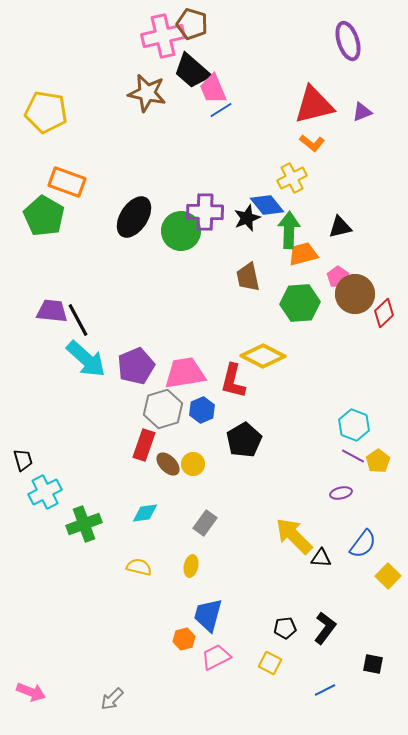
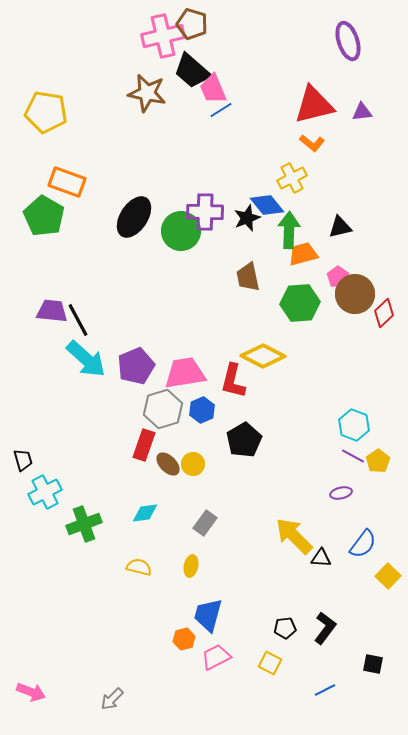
purple triangle at (362, 112): rotated 15 degrees clockwise
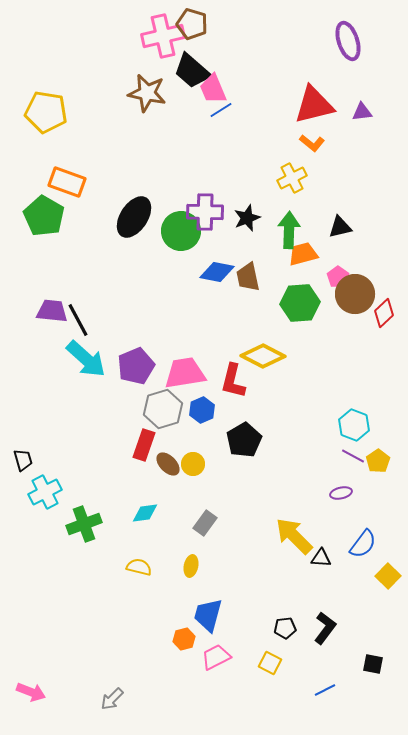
blue diamond at (267, 205): moved 50 px left, 67 px down; rotated 40 degrees counterclockwise
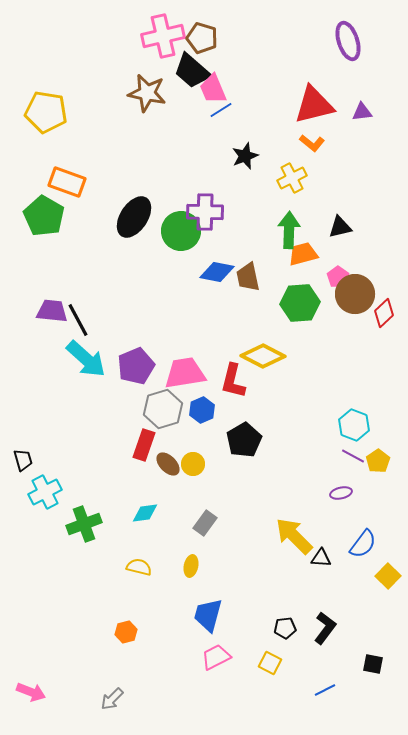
brown pentagon at (192, 24): moved 10 px right, 14 px down
black star at (247, 218): moved 2 px left, 62 px up
orange hexagon at (184, 639): moved 58 px left, 7 px up
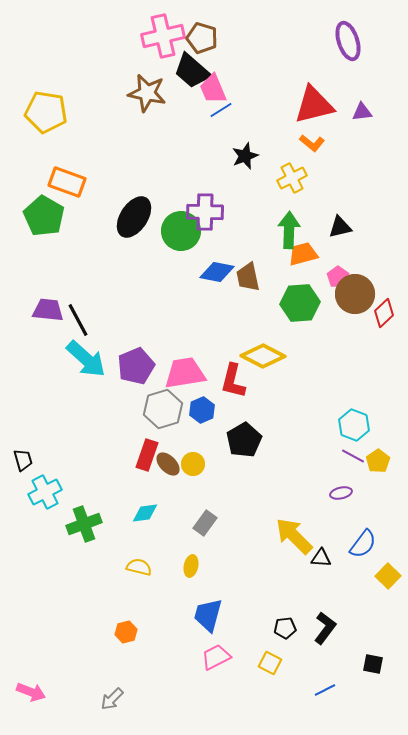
purple trapezoid at (52, 311): moved 4 px left, 1 px up
red rectangle at (144, 445): moved 3 px right, 10 px down
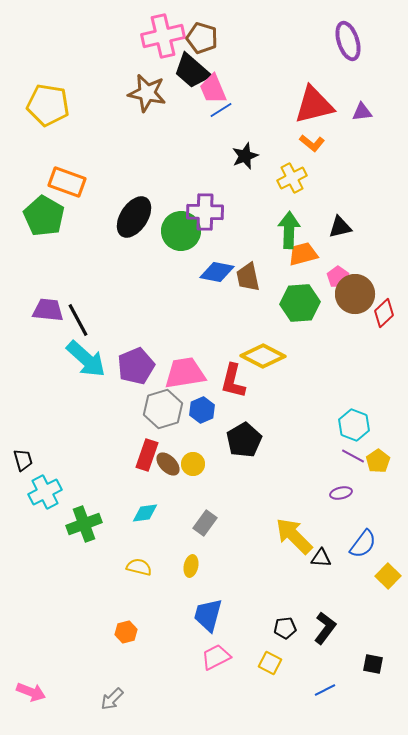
yellow pentagon at (46, 112): moved 2 px right, 7 px up
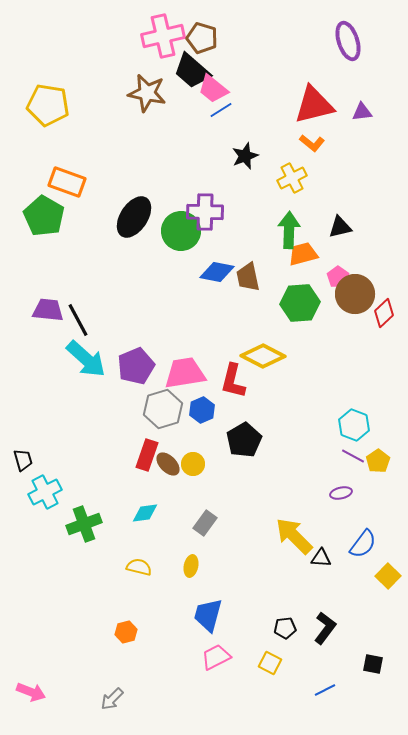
pink trapezoid at (213, 89): rotated 28 degrees counterclockwise
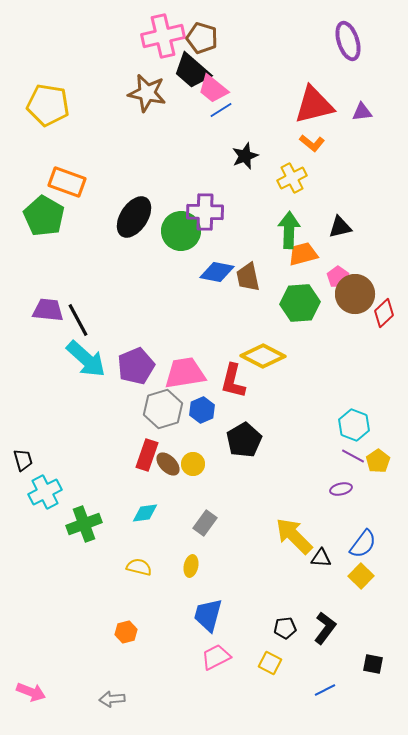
purple ellipse at (341, 493): moved 4 px up
yellow square at (388, 576): moved 27 px left
gray arrow at (112, 699): rotated 40 degrees clockwise
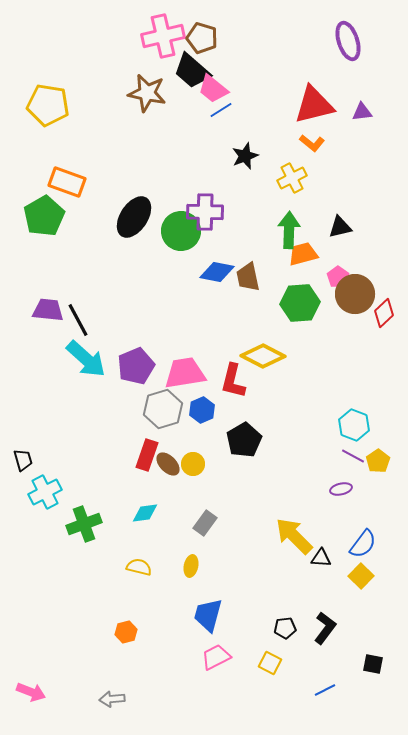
green pentagon at (44, 216): rotated 12 degrees clockwise
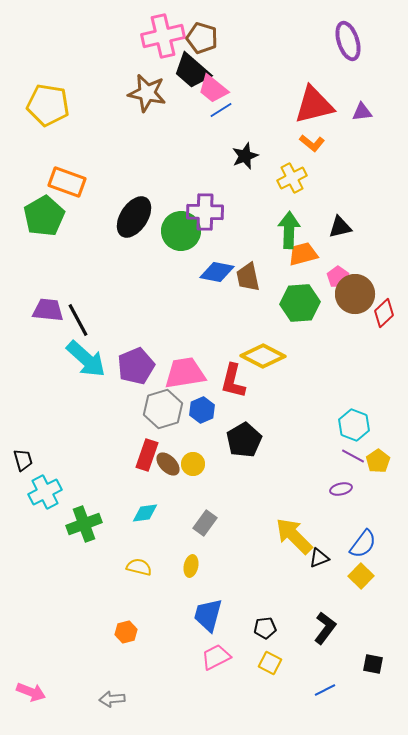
black triangle at (321, 558): moved 2 px left; rotated 25 degrees counterclockwise
black pentagon at (285, 628): moved 20 px left
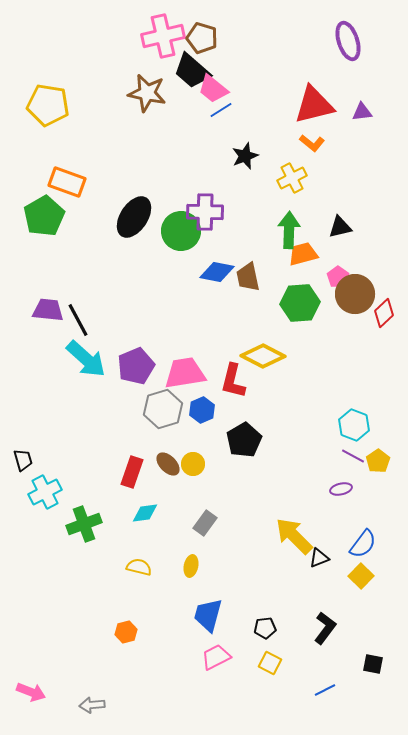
red rectangle at (147, 455): moved 15 px left, 17 px down
gray arrow at (112, 699): moved 20 px left, 6 px down
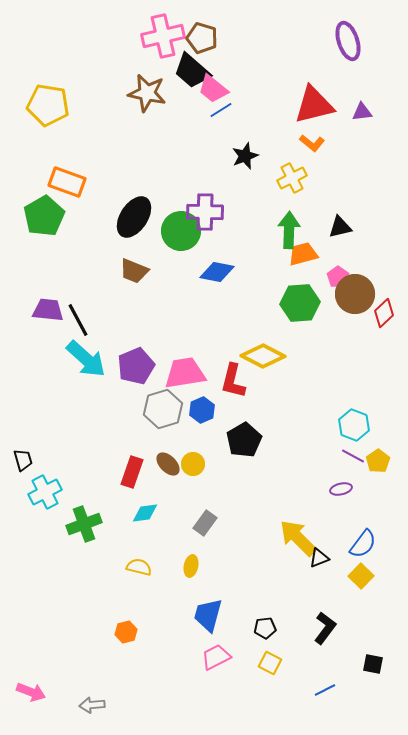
brown trapezoid at (248, 277): moved 114 px left, 6 px up; rotated 56 degrees counterclockwise
yellow arrow at (294, 536): moved 4 px right, 2 px down
